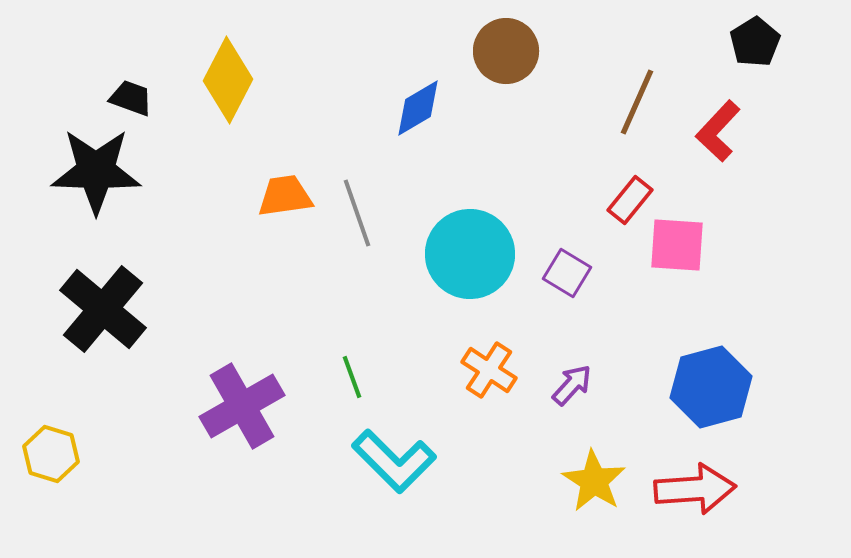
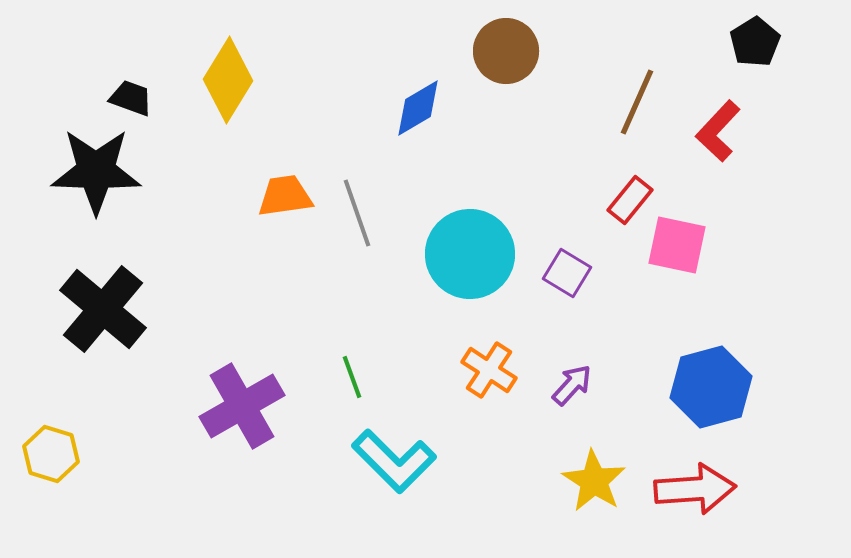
yellow diamond: rotated 4 degrees clockwise
pink square: rotated 8 degrees clockwise
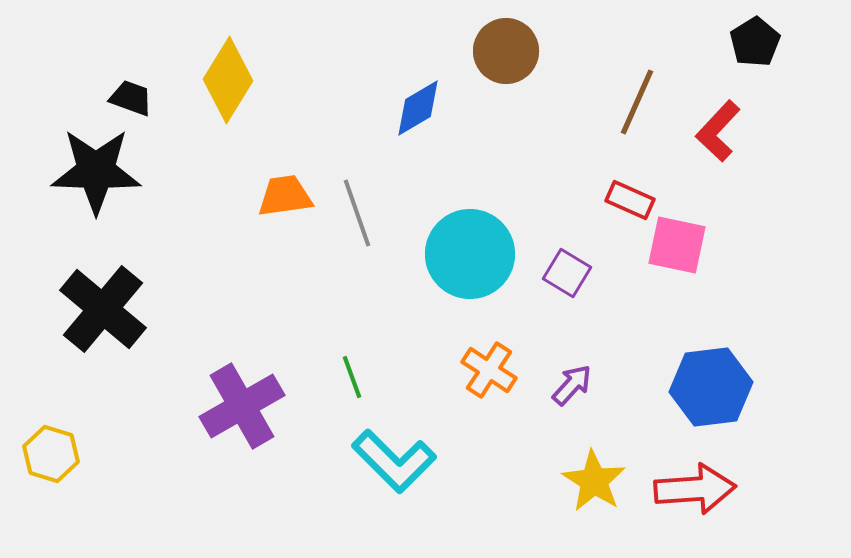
red rectangle: rotated 75 degrees clockwise
blue hexagon: rotated 8 degrees clockwise
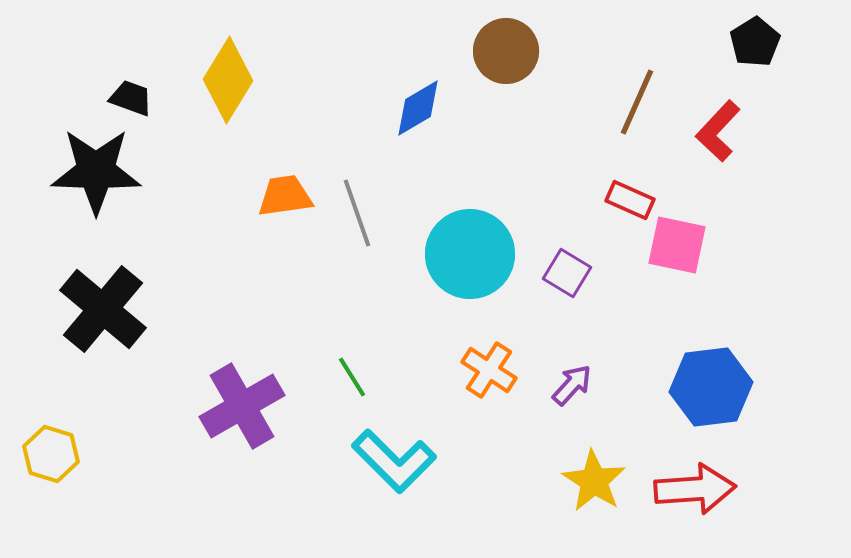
green line: rotated 12 degrees counterclockwise
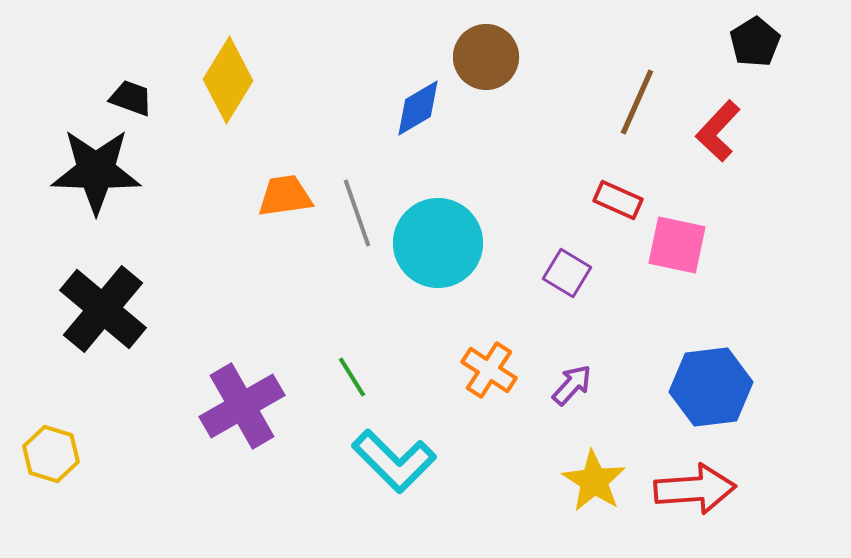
brown circle: moved 20 px left, 6 px down
red rectangle: moved 12 px left
cyan circle: moved 32 px left, 11 px up
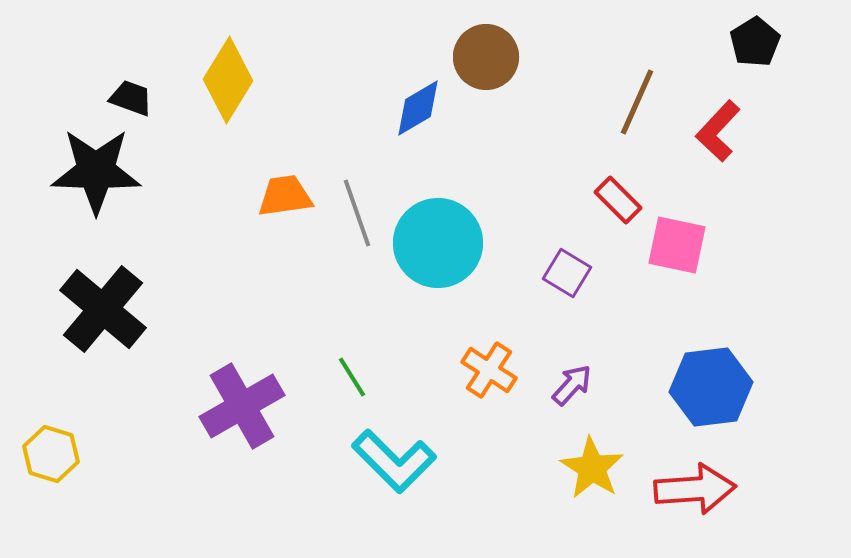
red rectangle: rotated 21 degrees clockwise
yellow star: moved 2 px left, 13 px up
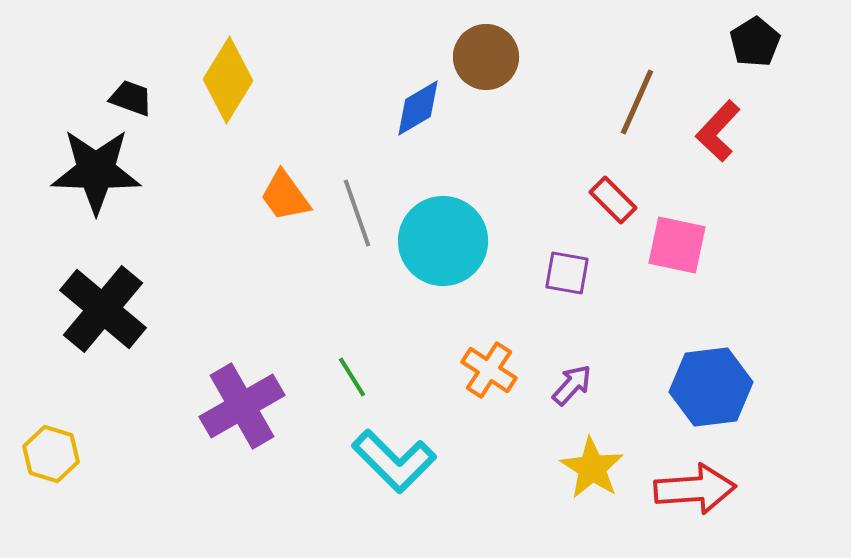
orange trapezoid: rotated 118 degrees counterclockwise
red rectangle: moved 5 px left
cyan circle: moved 5 px right, 2 px up
purple square: rotated 21 degrees counterclockwise
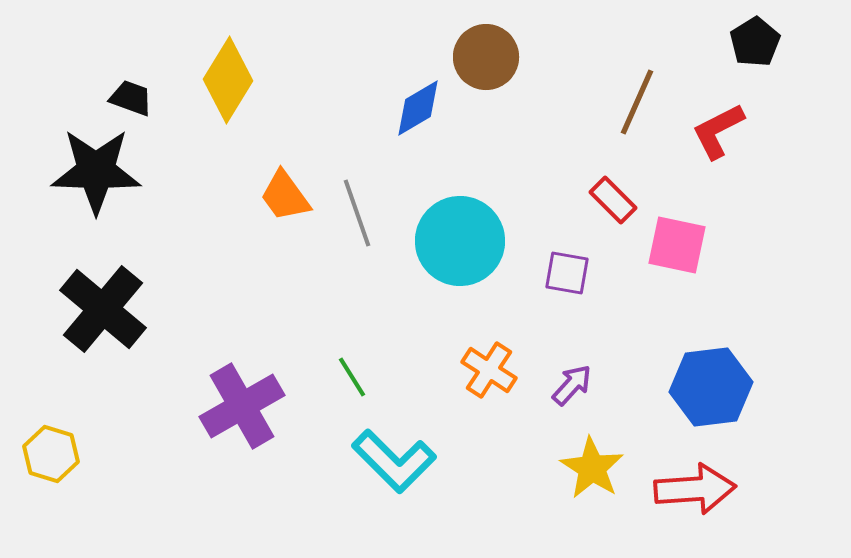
red L-shape: rotated 20 degrees clockwise
cyan circle: moved 17 px right
